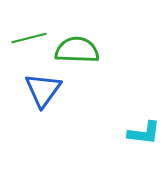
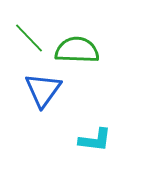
green line: rotated 60 degrees clockwise
cyan L-shape: moved 49 px left, 7 px down
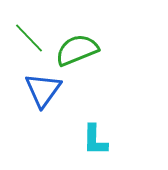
green semicircle: rotated 24 degrees counterclockwise
cyan L-shape: rotated 84 degrees clockwise
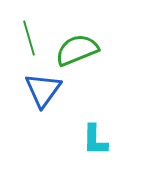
green line: rotated 28 degrees clockwise
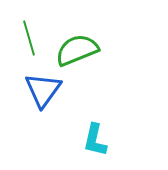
cyan L-shape: rotated 12 degrees clockwise
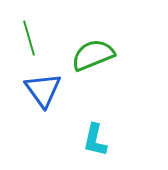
green semicircle: moved 16 px right, 5 px down
blue triangle: rotated 12 degrees counterclockwise
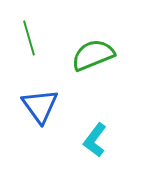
blue triangle: moved 3 px left, 16 px down
cyan L-shape: rotated 24 degrees clockwise
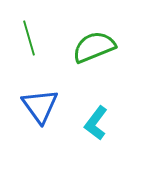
green semicircle: moved 1 px right, 8 px up
cyan L-shape: moved 1 px right, 17 px up
